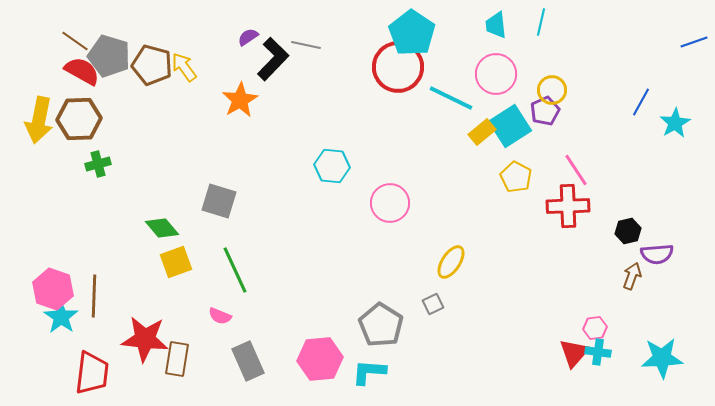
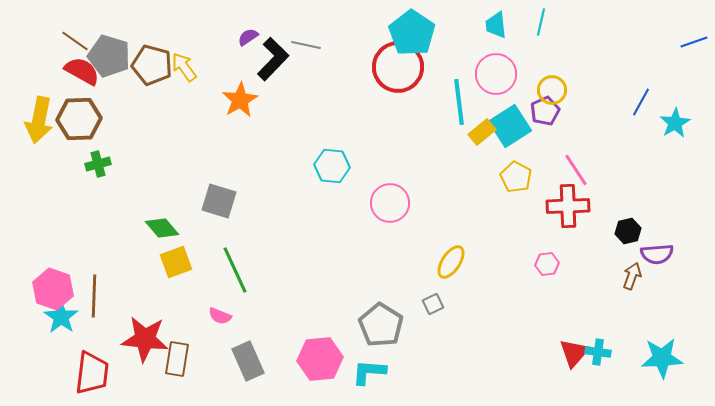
cyan line at (451, 98): moved 8 px right, 4 px down; rotated 57 degrees clockwise
pink hexagon at (595, 328): moved 48 px left, 64 px up
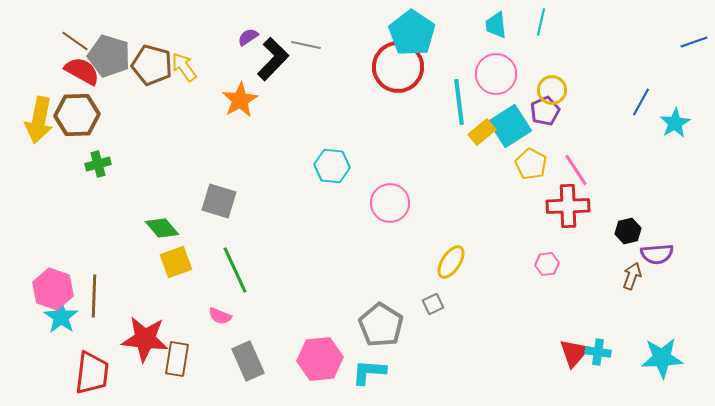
brown hexagon at (79, 119): moved 2 px left, 4 px up
yellow pentagon at (516, 177): moved 15 px right, 13 px up
